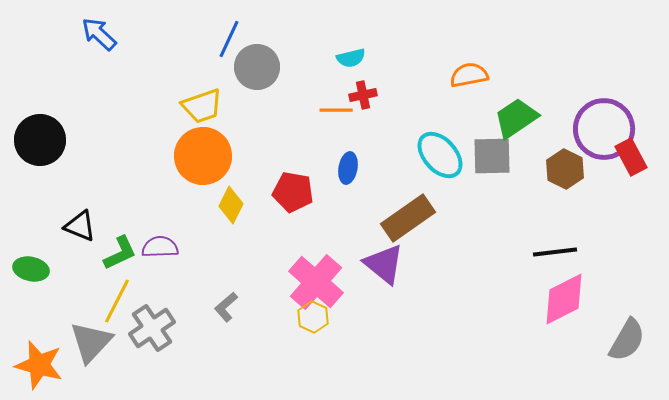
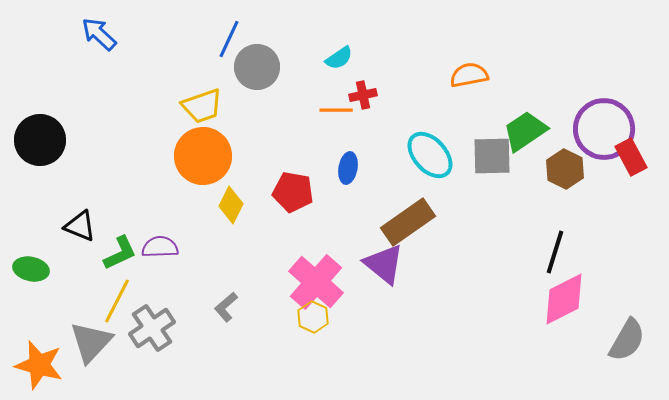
cyan semicircle: moved 12 px left; rotated 20 degrees counterclockwise
green trapezoid: moved 9 px right, 13 px down
cyan ellipse: moved 10 px left
brown rectangle: moved 4 px down
black line: rotated 66 degrees counterclockwise
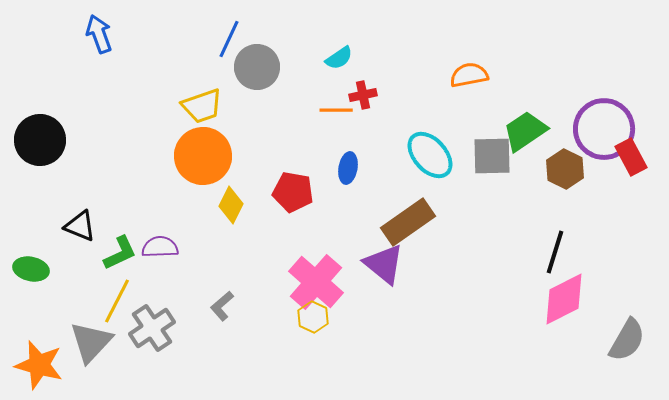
blue arrow: rotated 27 degrees clockwise
gray L-shape: moved 4 px left, 1 px up
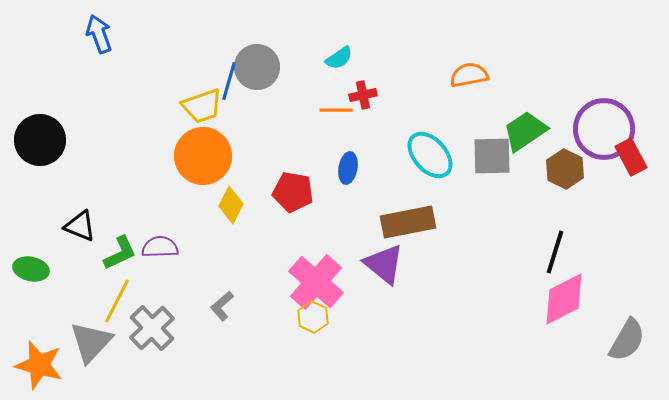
blue line: moved 42 px down; rotated 9 degrees counterclockwise
brown rectangle: rotated 24 degrees clockwise
gray cross: rotated 9 degrees counterclockwise
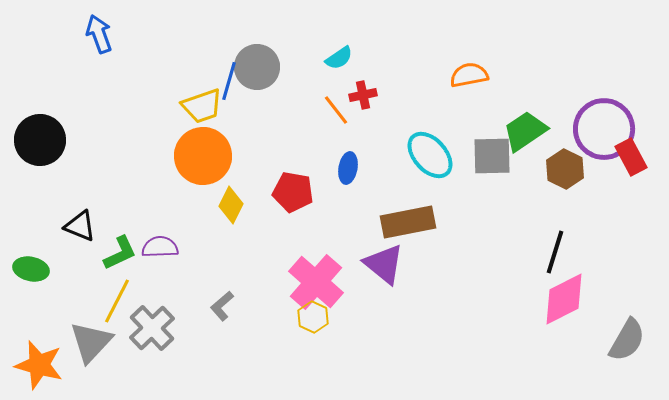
orange line: rotated 52 degrees clockwise
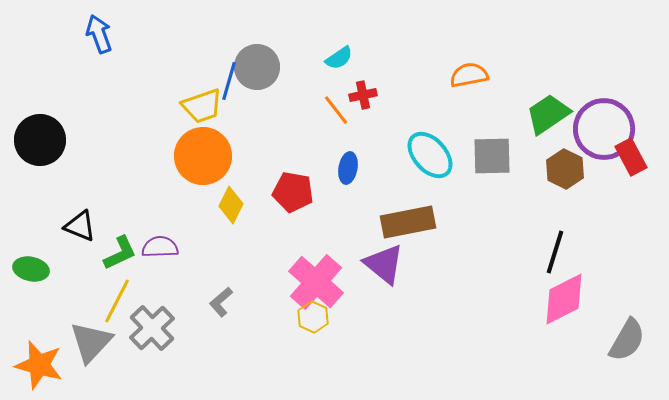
green trapezoid: moved 23 px right, 17 px up
gray L-shape: moved 1 px left, 4 px up
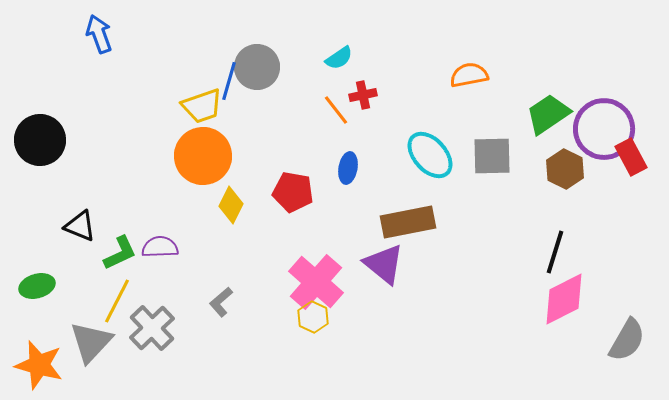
green ellipse: moved 6 px right, 17 px down; rotated 28 degrees counterclockwise
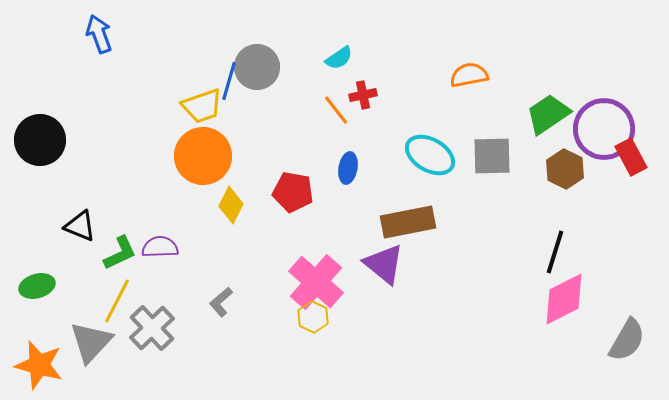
cyan ellipse: rotated 18 degrees counterclockwise
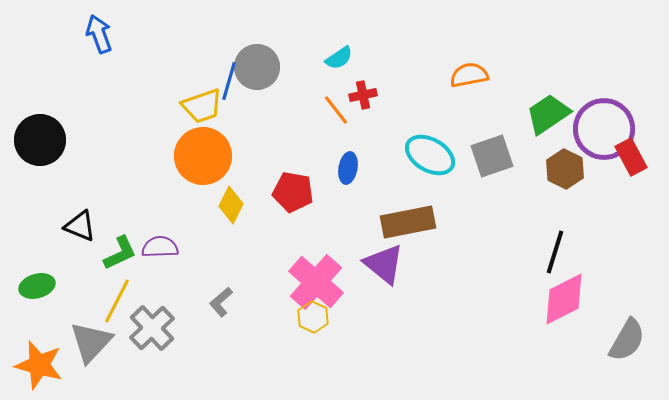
gray square: rotated 18 degrees counterclockwise
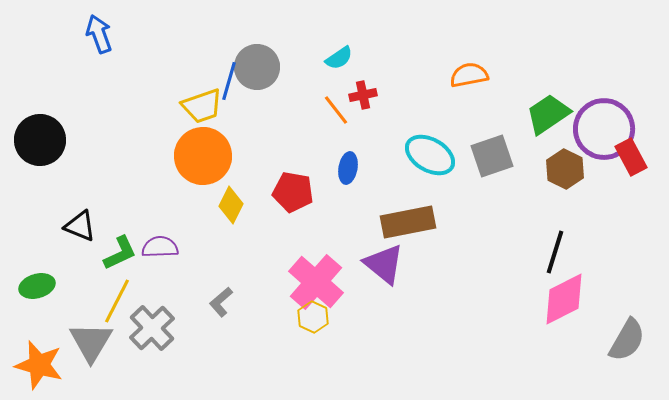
gray triangle: rotated 12 degrees counterclockwise
